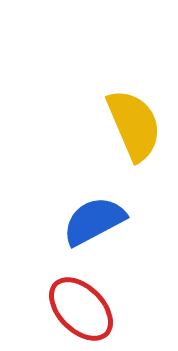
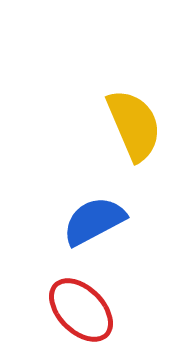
red ellipse: moved 1 px down
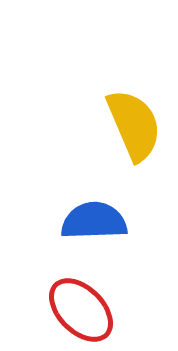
blue semicircle: rotated 26 degrees clockwise
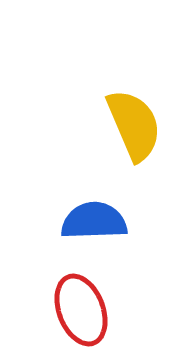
red ellipse: rotated 24 degrees clockwise
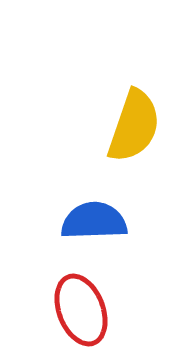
yellow semicircle: moved 1 px down; rotated 42 degrees clockwise
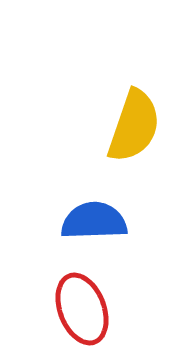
red ellipse: moved 1 px right, 1 px up
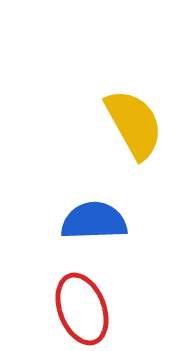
yellow semicircle: moved 2 px up; rotated 48 degrees counterclockwise
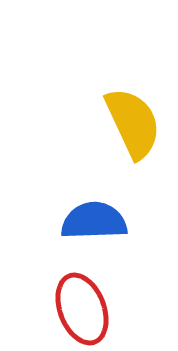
yellow semicircle: moved 1 px left, 1 px up; rotated 4 degrees clockwise
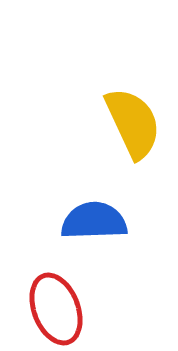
red ellipse: moved 26 px left
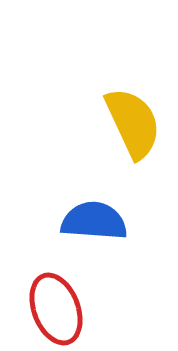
blue semicircle: rotated 6 degrees clockwise
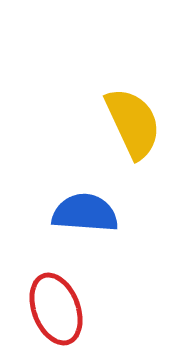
blue semicircle: moved 9 px left, 8 px up
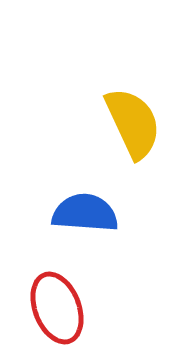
red ellipse: moved 1 px right, 1 px up
